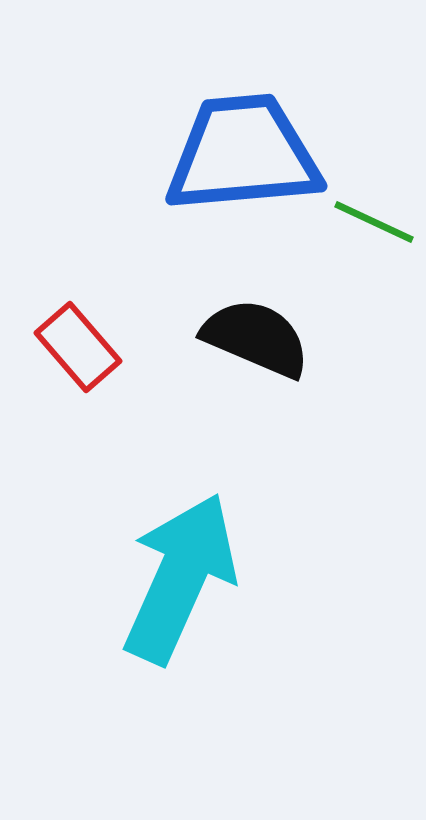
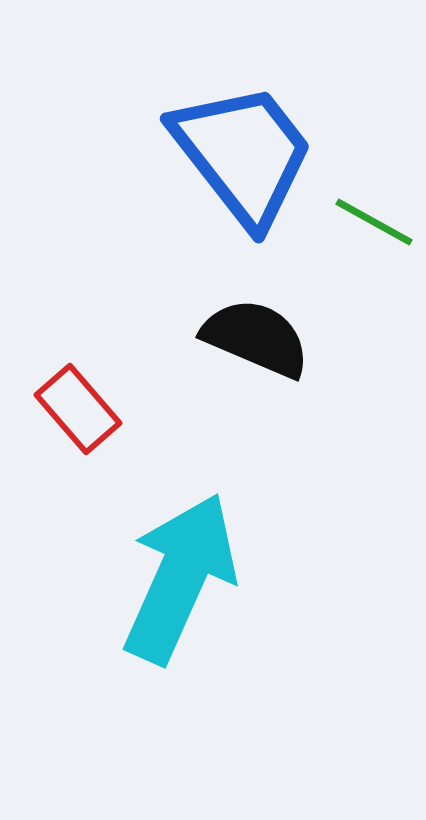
blue trapezoid: rotated 57 degrees clockwise
green line: rotated 4 degrees clockwise
red rectangle: moved 62 px down
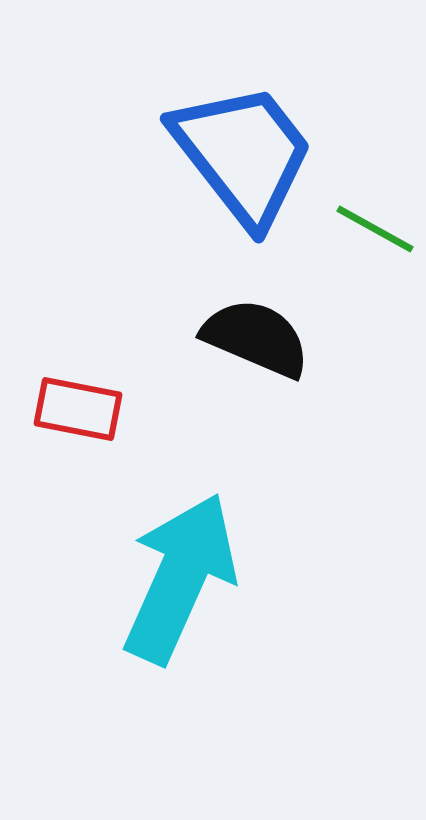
green line: moved 1 px right, 7 px down
red rectangle: rotated 38 degrees counterclockwise
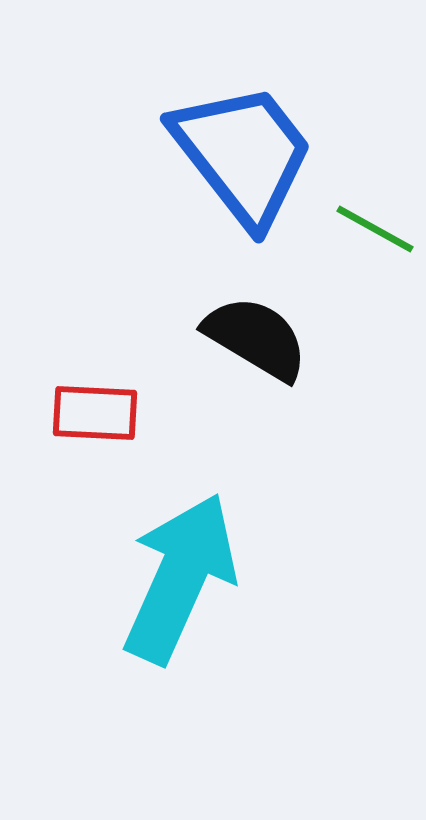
black semicircle: rotated 8 degrees clockwise
red rectangle: moved 17 px right, 4 px down; rotated 8 degrees counterclockwise
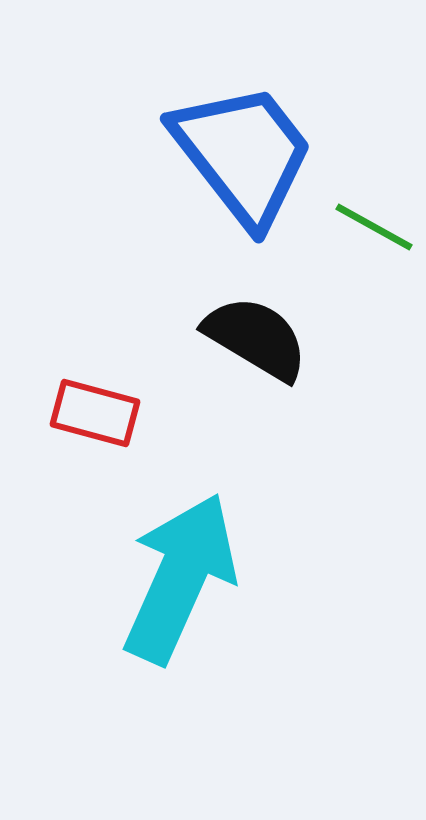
green line: moved 1 px left, 2 px up
red rectangle: rotated 12 degrees clockwise
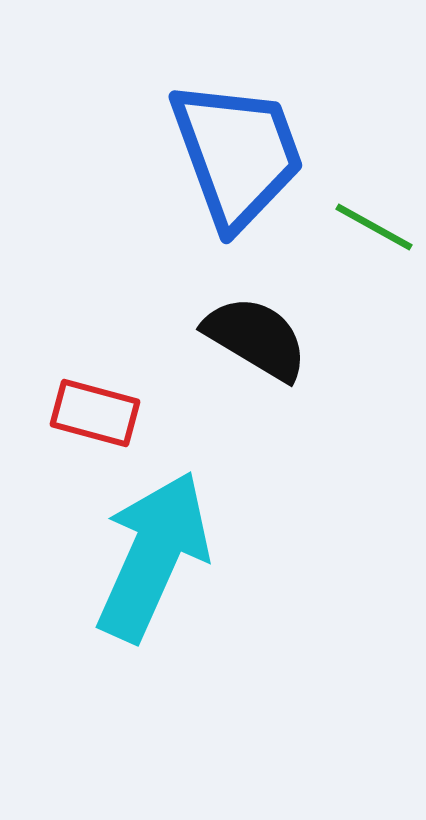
blue trapezoid: moved 6 px left; rotated 18 degrees clockwise
cyan arrow: moved 27 px left, 22 px up
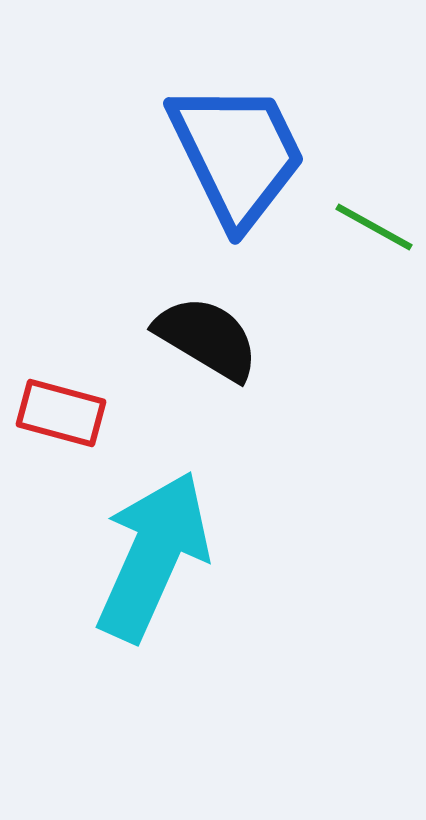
blue trapezoid: rotated 6 degrees counterclockwise
black semicircle: moved 49 px left
red rectangle: moved 34 px left
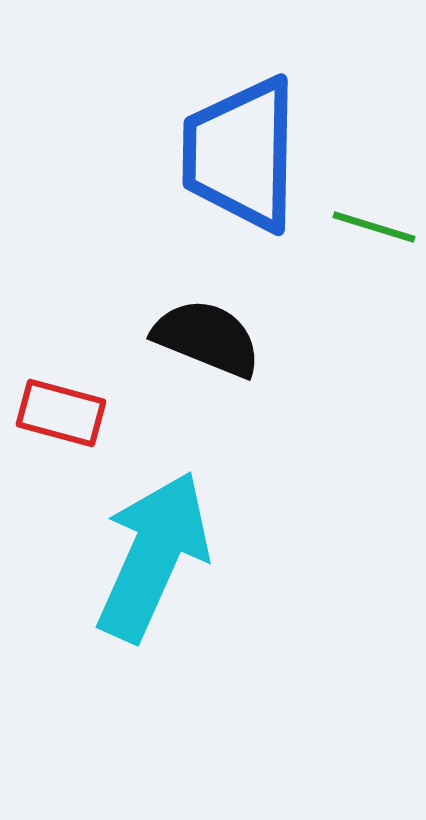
blue trapezoid: moved 4 px right; rotated 153 degrees counterclockwise
green line: rotated 12 degrees counterclockwise
black semicircle: rotated 9 degrees counterclockwise
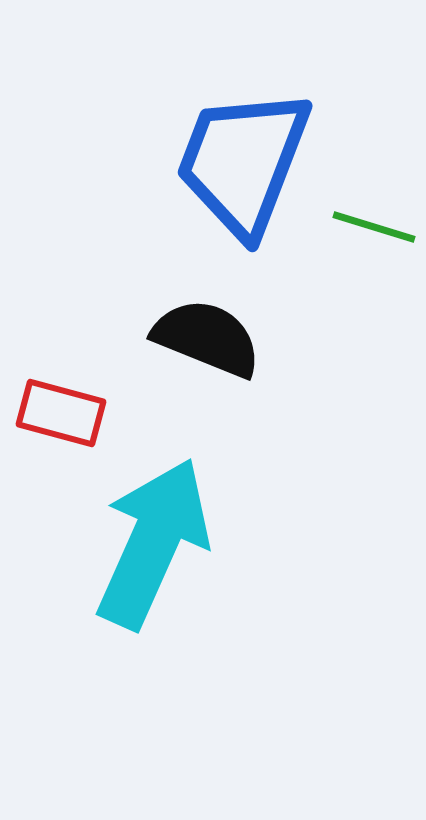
blue trapezoid: moved 2 px right, 8 px down; rotated 20 degrees clockwise
cyan arrow: moved 13 px up
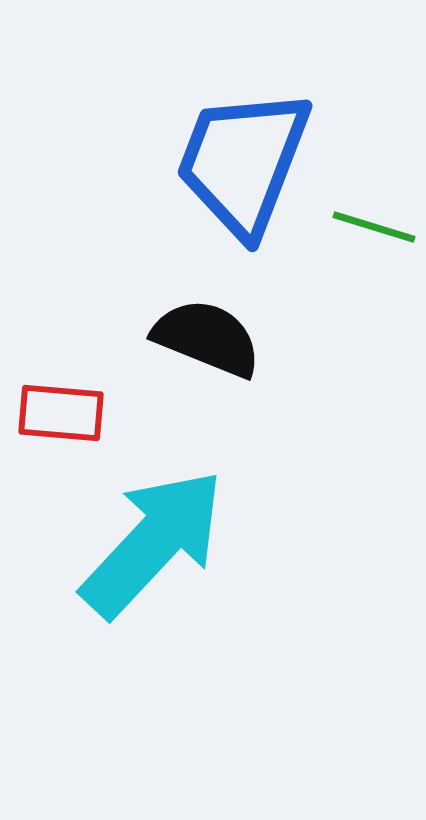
red rectangle: rotated 10 degrees counterclockwise
cyan arrow: rotated 19 degrees clockwise
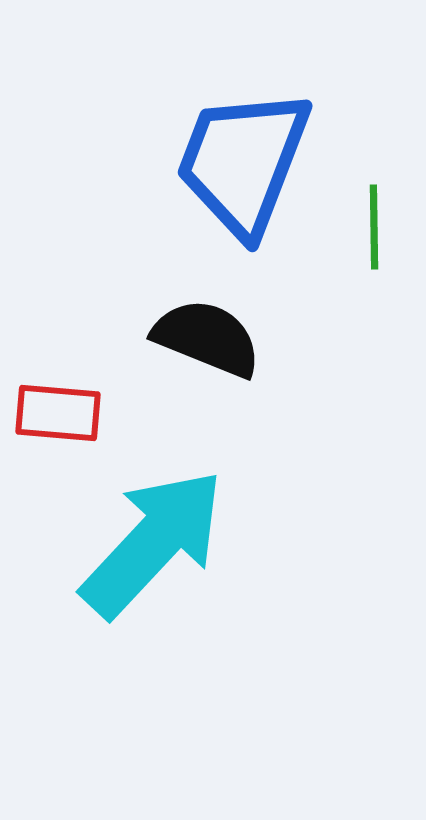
green line: rotated 72 degrees clockwise
red rectangle: moved 3 px left
